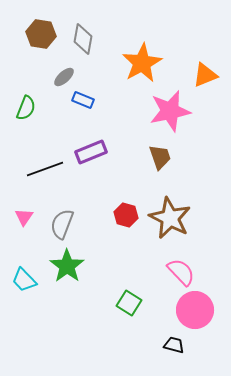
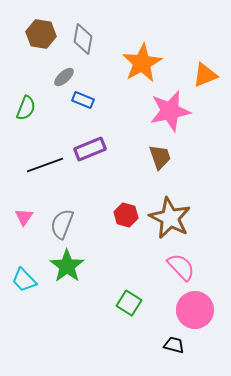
purple rectangle: moved 1 px left, 3 px up
black line: moved 4 px up
pink semicircle: moved 5 px up
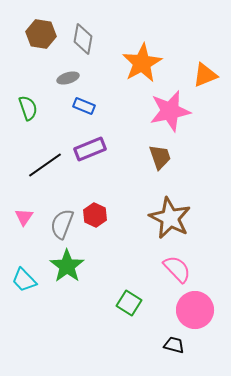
gray ellipse: moved 4 px right, 1 px down; rotated 25 degrees clockwise
blue rectangle: moved 1 px right, 6 px down
green semicircle: moved 2 px right; rotated 40 degrees counterclockwise
black line: rotated 15 degrees counterclockwise
red hexagon: moved 31 px left; rotated 10 degrees clockwise
pink semicircle: moved 4 px left, 2 px down
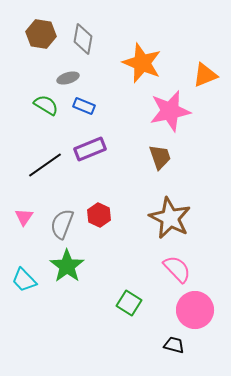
orange star: rotated 21 degrees counterclockwise
green semicircle: moved 18 px right, 3 px up; rotated 40 degrees counterclockwise
red hexagon: moved 4 px right
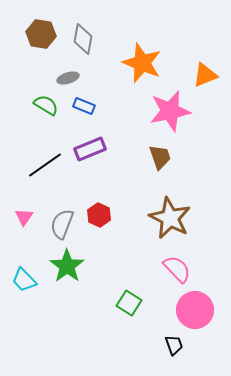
black trapezoid: rotated 55 degrees clockwise
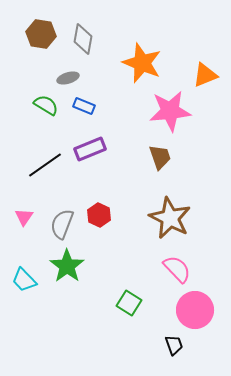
pink star: rotated 6 degrees clockwise
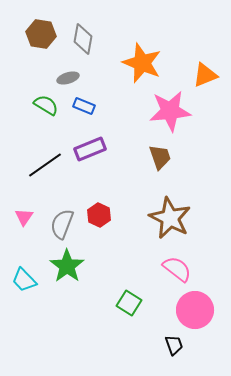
pink semicircle: rotated 8 degrees counterclockwise
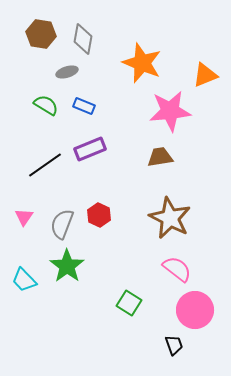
gray ellipse: moved 1 px left, 6 px up
brown trapezoid: rotated 80 degrees counterclockwise
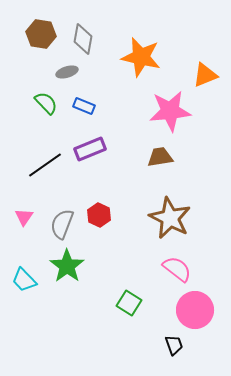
orange star: moved 1 px left, 6 px up; rotated 9 degrees counterclockwise
green semicircle: moved 2 px up; rotated 15 degrees clockwise
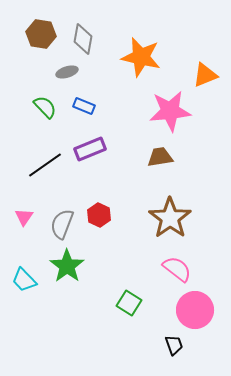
green semicircle: moved 1 px left, 4 px down
brown star: rotated 9 degrees clockwise
